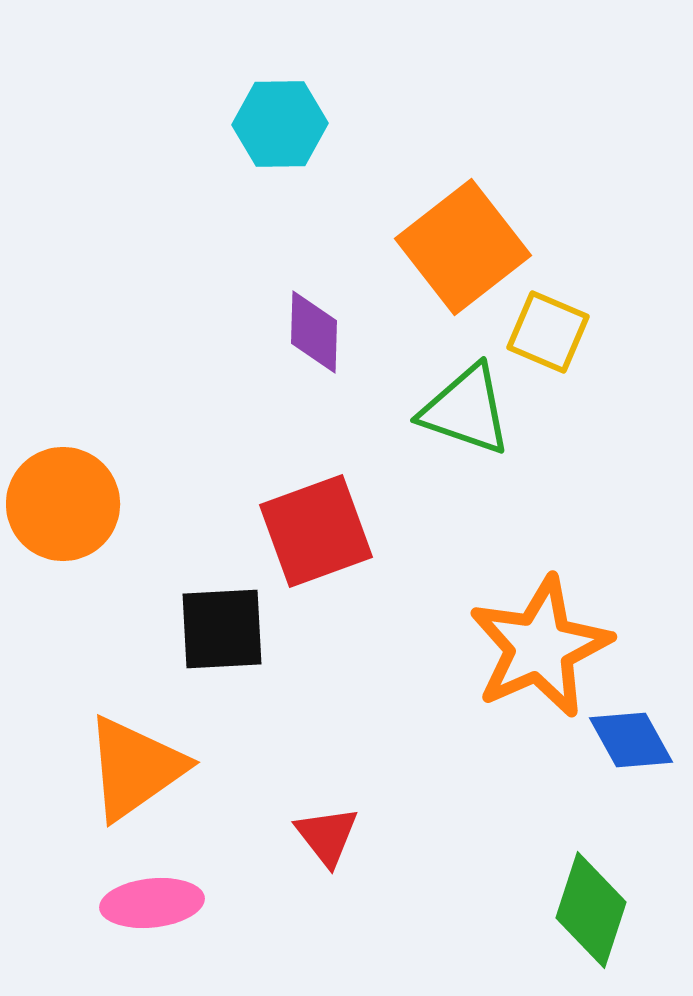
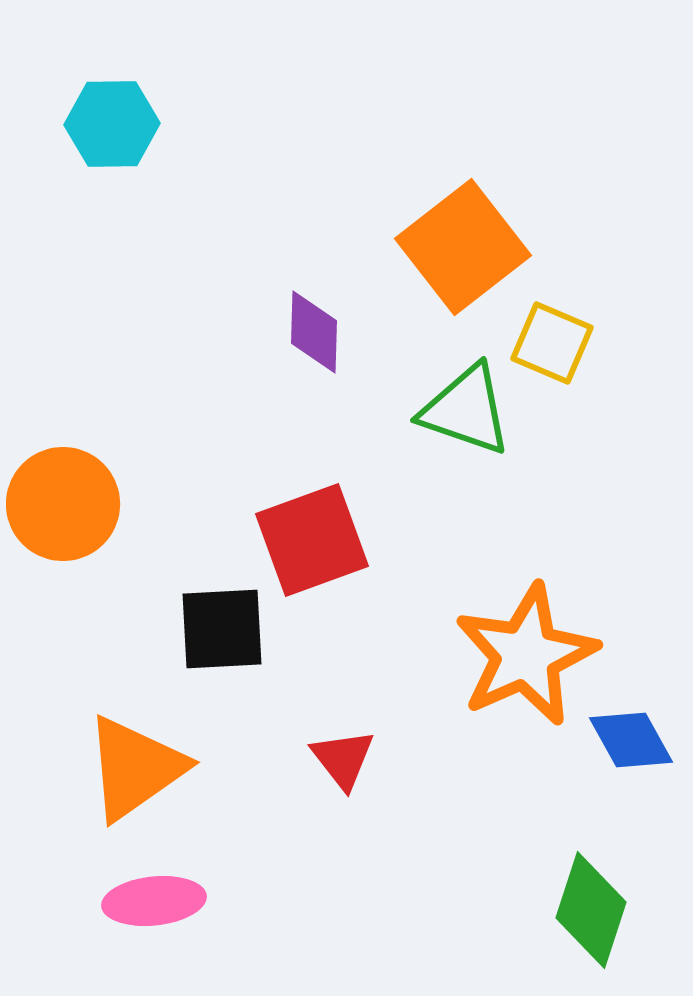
cyan hexagon: moved 168 px left
yellow square: moved 4 px right, 11 px down
red square: moved 4 px left, 9 px down
orange star: moved 14 px left, 8 px down
red triangle: moved 16 px right, 77 px up
pink ellipse: moved 2 px right, 2 px up
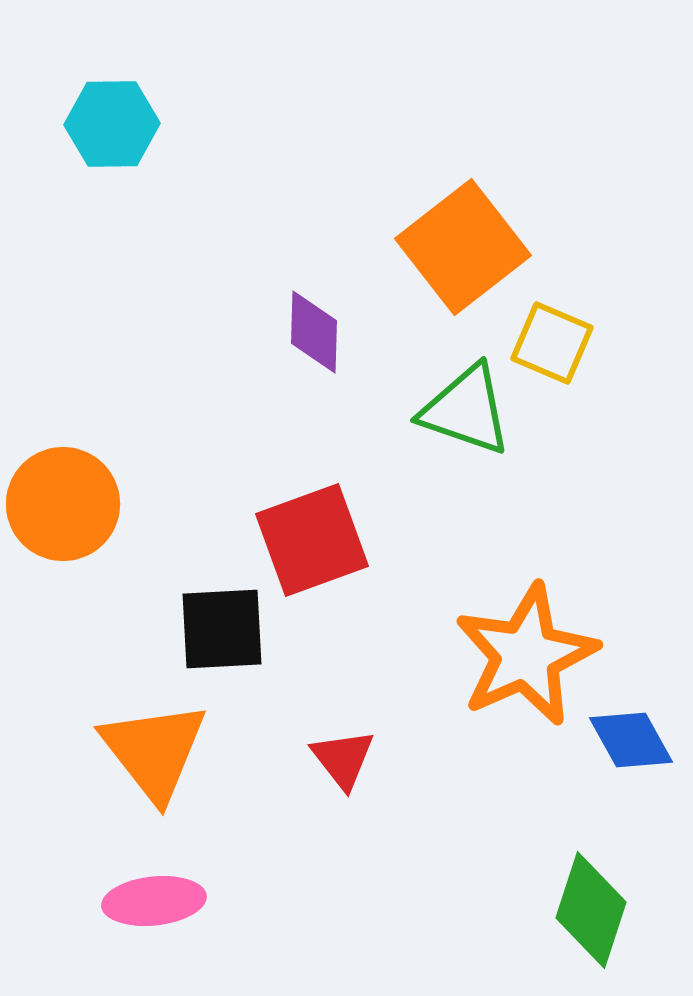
orange triangle: moved 19 px right, 17 px up; rotated 33 degrees counterclockwise
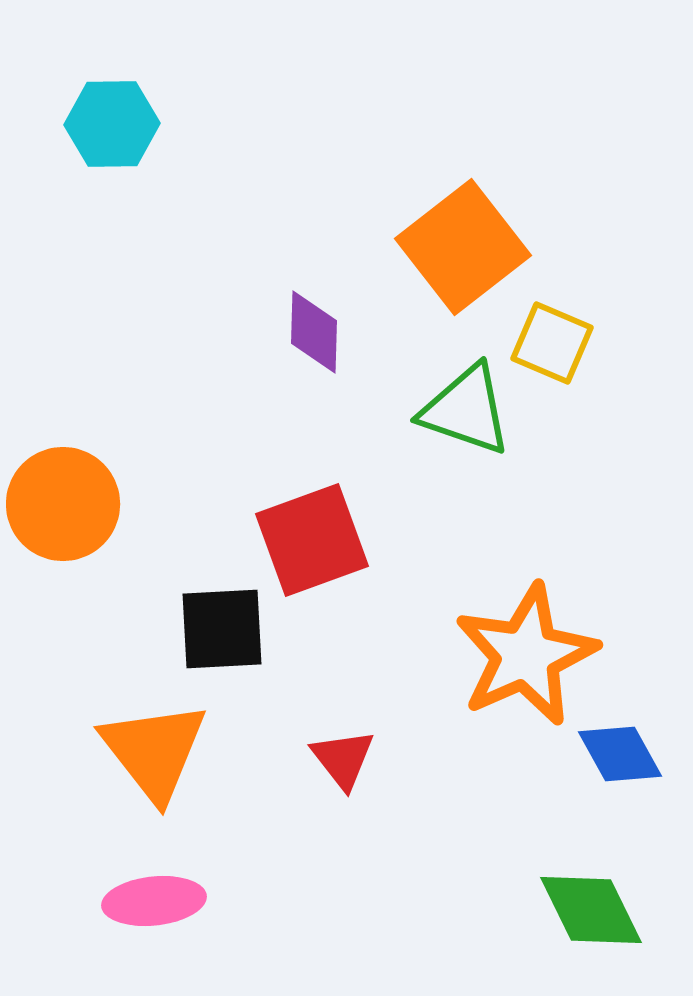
blue diamond: moved 11 px left, 14 px down
green diamond: rotated 44 degrees counterclockwise
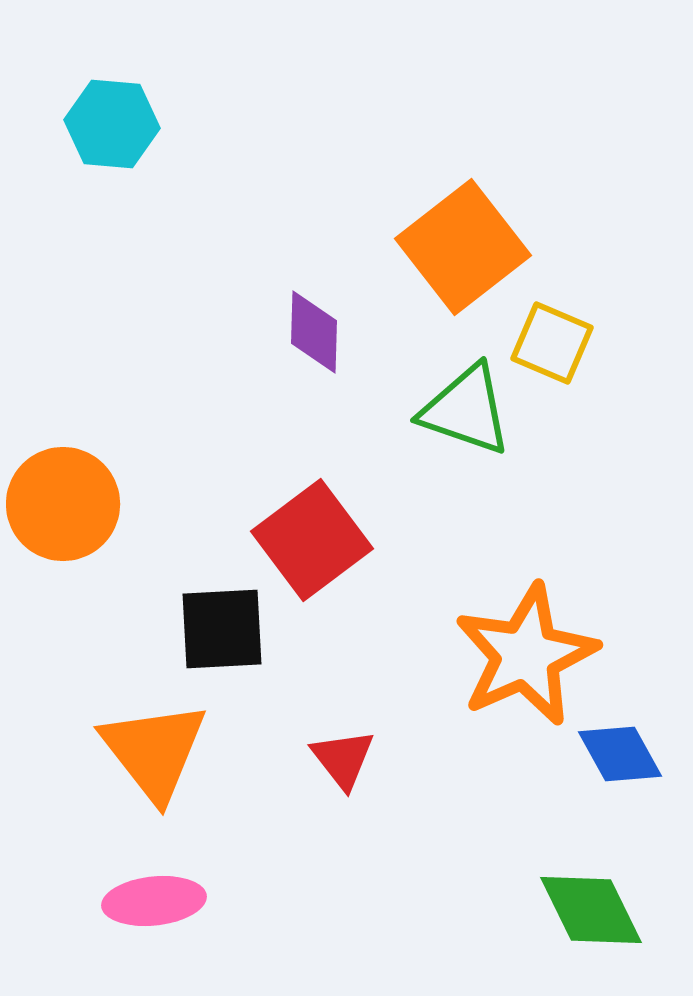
cyan hexagon: rotated 6 degrees clockwise
red square: rotated 17 degrees counterclockwise
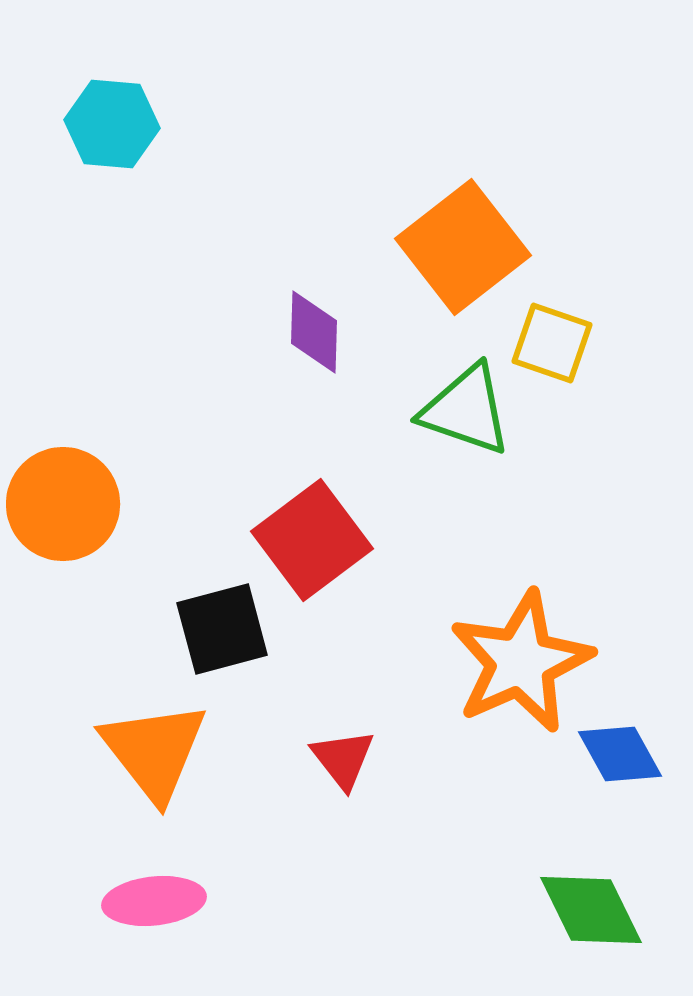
yellow square: rotated 4 degrees counterclockwise
black square: rotated 12 degrees counterclockwise
orange star: moved 5 px left, 7 px down
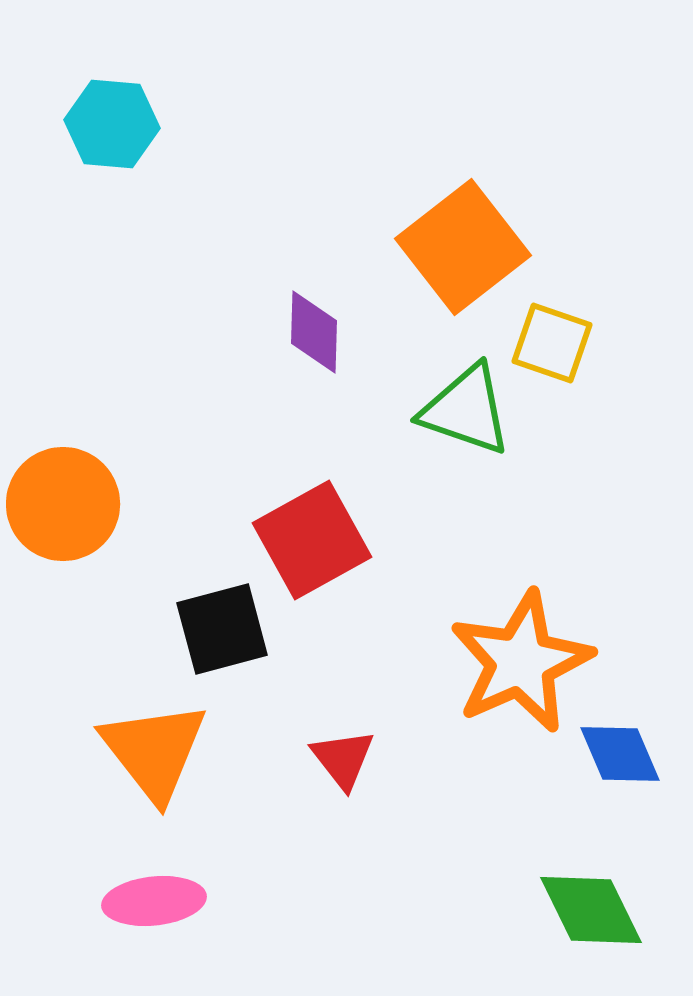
red square: rotated 8 degrees clockwise
blue diamond: rotated 6 degrees clockwise
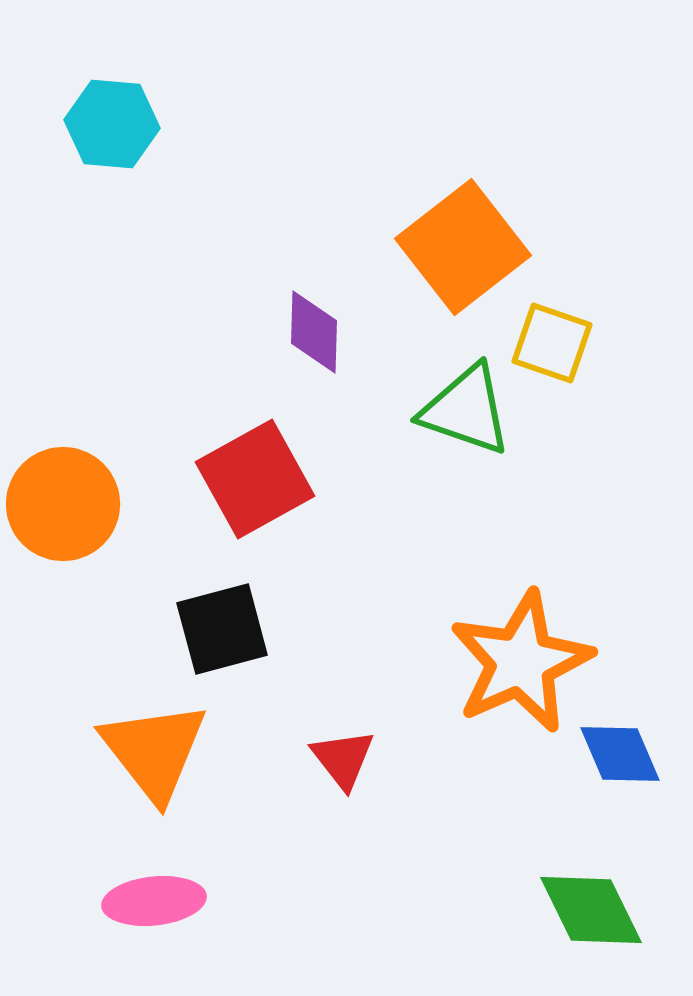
red square: moved 57 px left, 61 px up
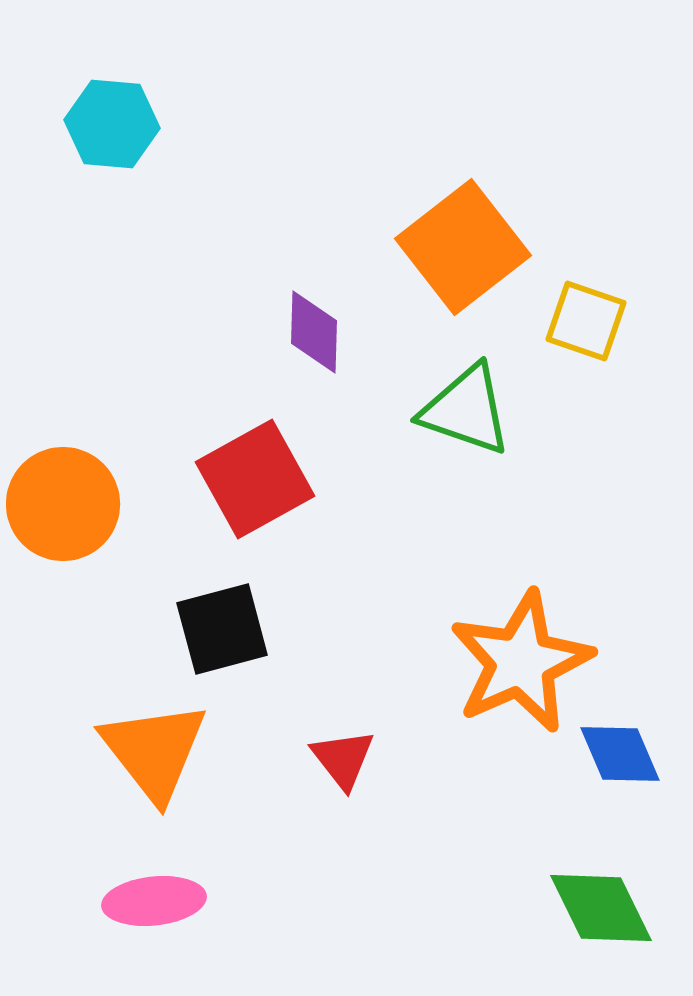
yellow square: moved 34 px right, 22 px up
green diamond: moved 10 px right, 2 px up
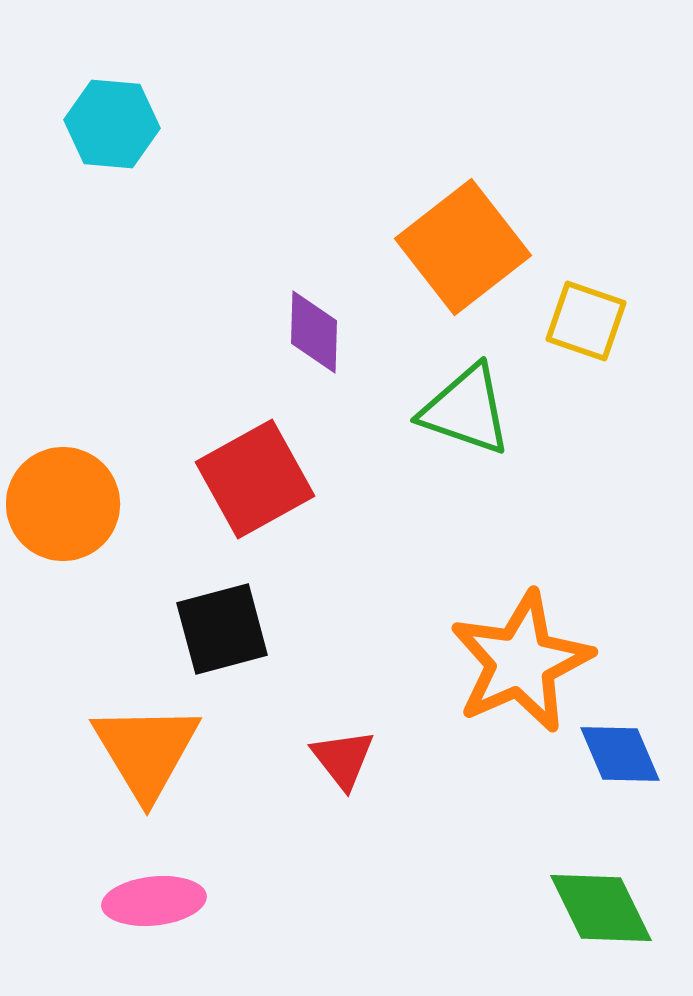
orange triangle: moved 8 px left; rotated 7 degrees clockwise
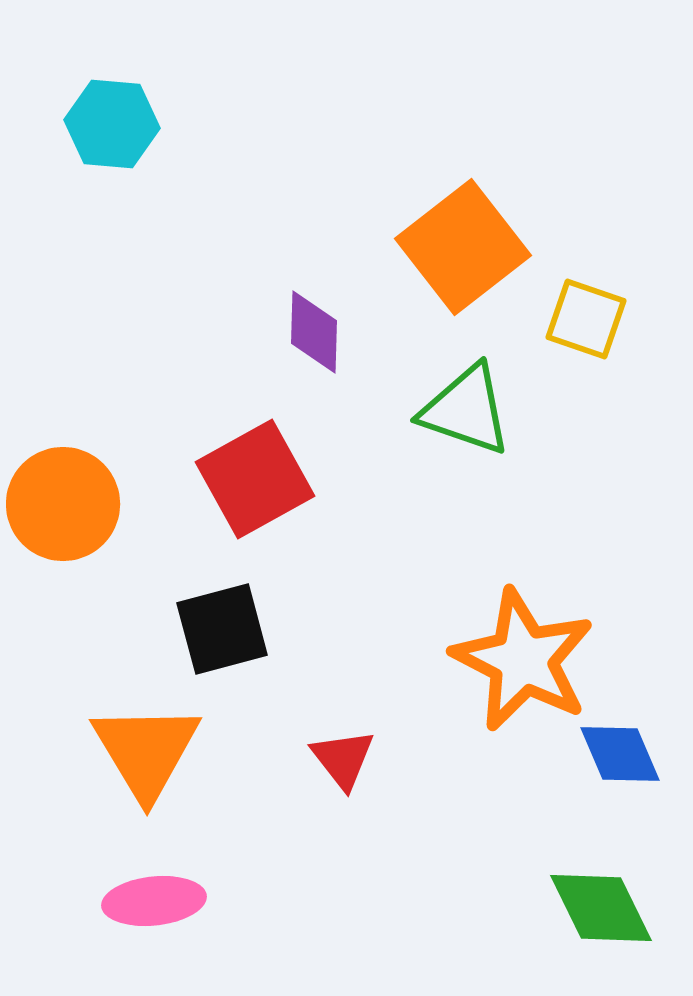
yellow square: moved 2 px up
orange star: moved 2 px right, 2 px up; rotated 21 degrees counterclockwise
